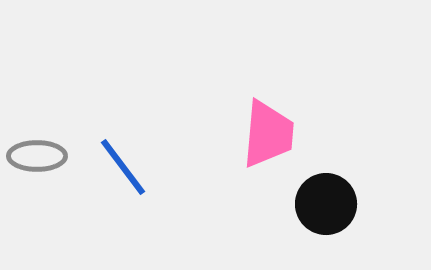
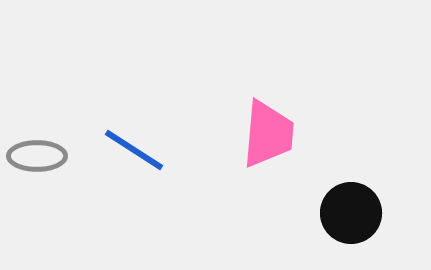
blue line: moved 11 px right, 17 px up; rotated 20 degrees counterclockwise
black circle: moved 25 px right, 9 px down
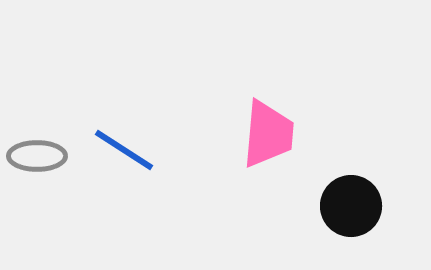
blue line: moved 10 px left
black circle: moved 7 px up
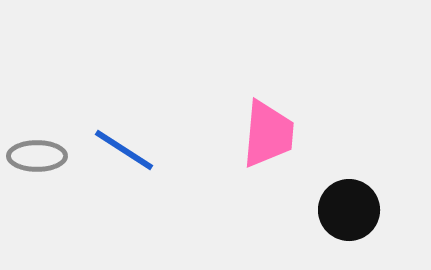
black circle: moved 2 px left, 4 px down
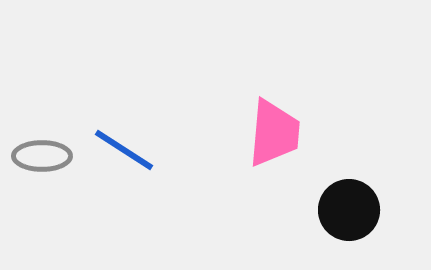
pink trapezoid: moved 6 px right, 1 px up
gray ellipse: moved 5 px right
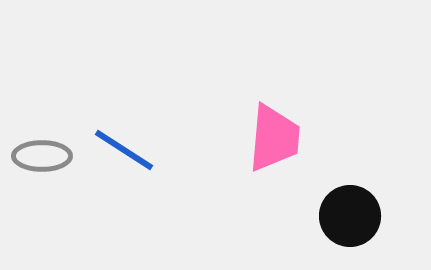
pink trapezoid: moved 5 px down
black circle: moved 1 px right, 6 px down
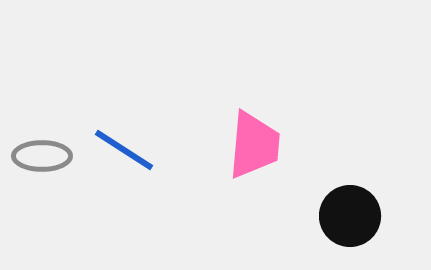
pink trapezoid: moved 20 px left, 7 px down
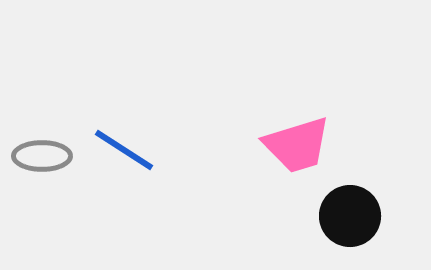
pink trapezoid: moved 43 px right; rotated 68 degrees clockwise
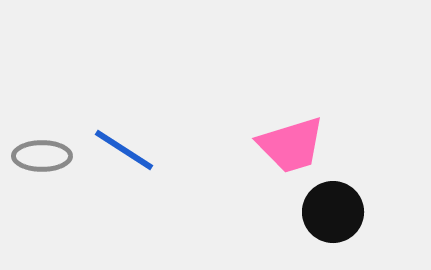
pink trapezoid: moved 6 px left
black circle: moved 17 px left, 4 px up
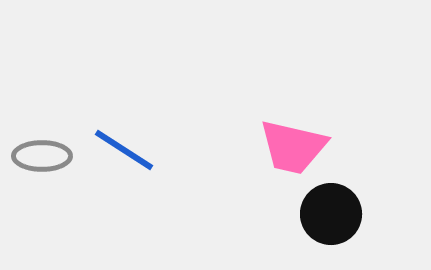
pink trapezoid: moved 2 px right, 2 px down; rotated 30 degrees clockwise
black circle: moved 2 px left, 2 px down
